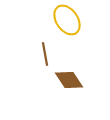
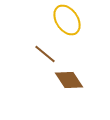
brown line: rotated 40 degrees counterclockwise
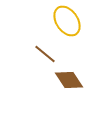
yellow ellipse: moved 1 px down
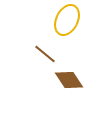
yellow ellipse: moved 1 px up; rotated 60 degrees clockwise
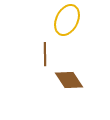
brown line: rotated 50 degrees clockwise
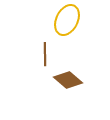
brown diamond: moved 1 px left; rotated 16 degrees counterclockwise
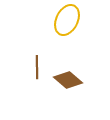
brown line: moved 8 px left, 13 px down
